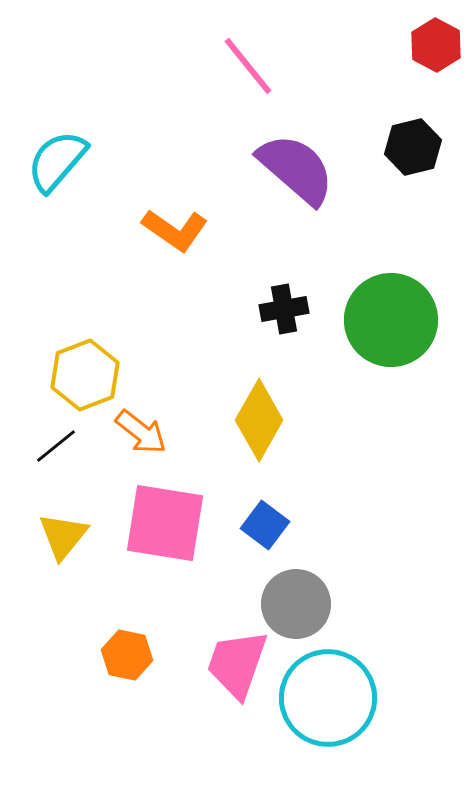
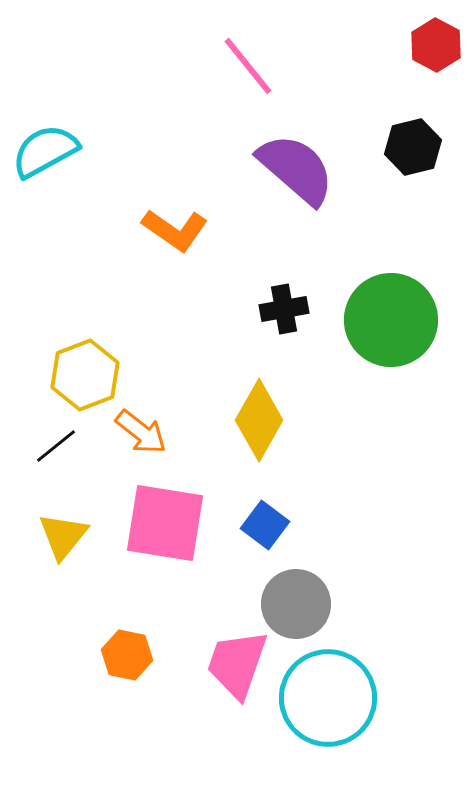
cyan semicircle: moved 12 px left, 10 px up; rotated 20 degrees clockwise
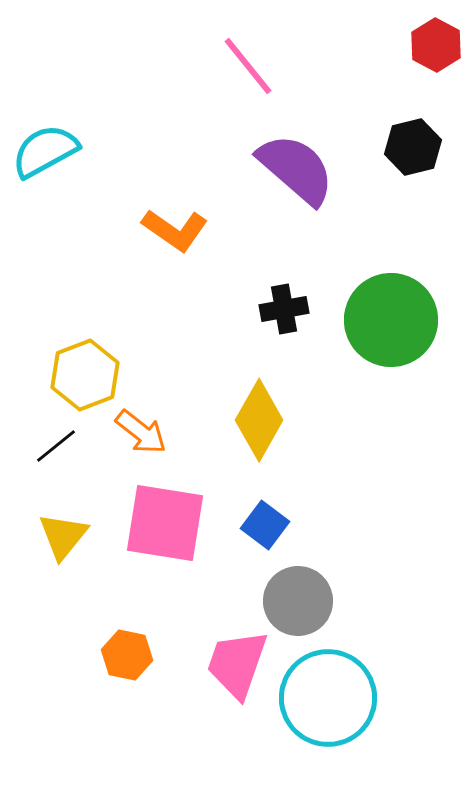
gray circle: moved 2 px right, 3 px up
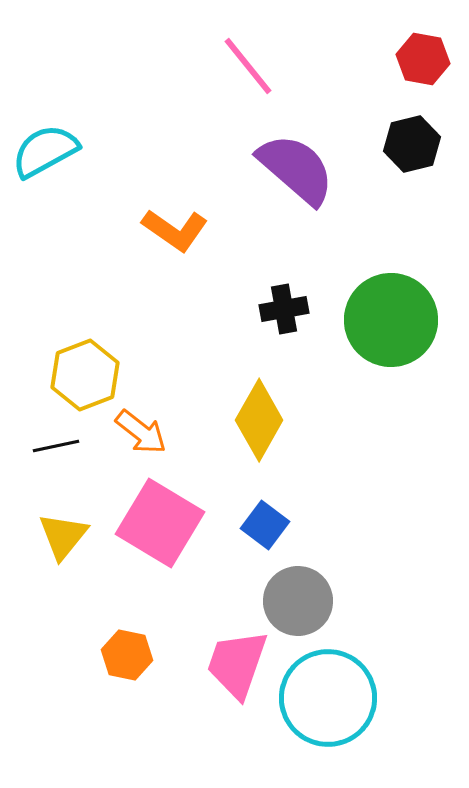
red hexagon: moved 13 px left, 14 px down; rotated 18 degrees counterclockwise
black hexagon: moved 1 px left, 3 px up
black line: rotated 27 degrees clockwise
pink square: moved 5 px left; rotated 22 degrees clockwise
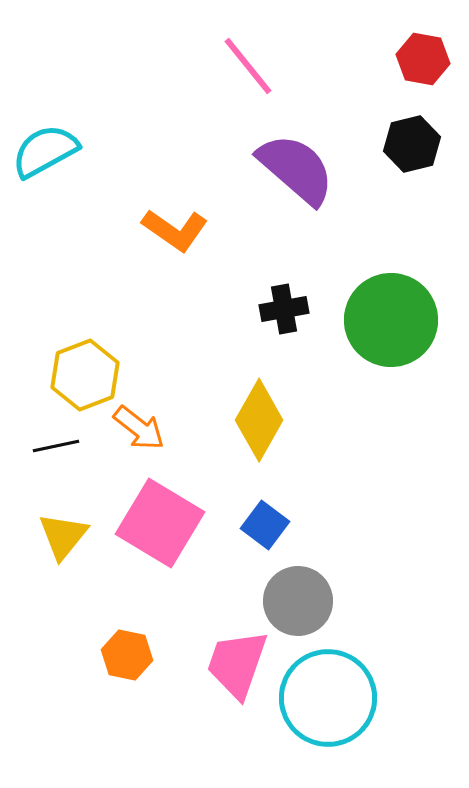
orange arrow: moved 2 px left, 4 px up
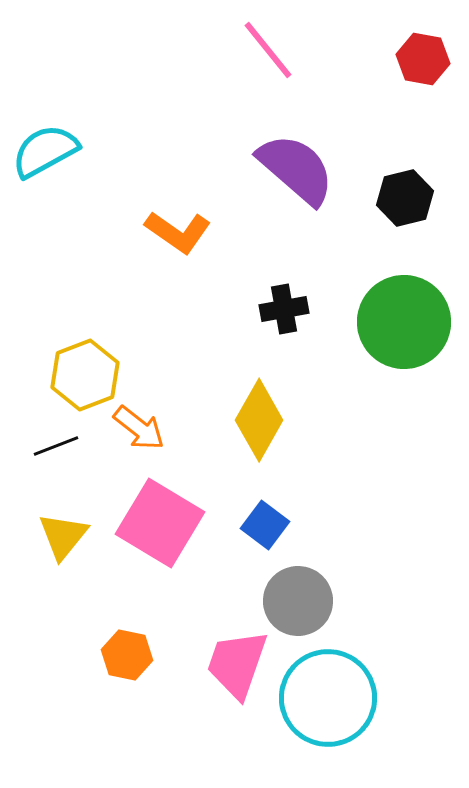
pink line: moved 20 px right, 16 px up
black hexagon: moved 7 px left, 54 px down
orange L-shape: moved 3 px right, 2 px down
green circle: moved 13 px right, 2 px down
black line: rotated 9 degrees counterclockwise
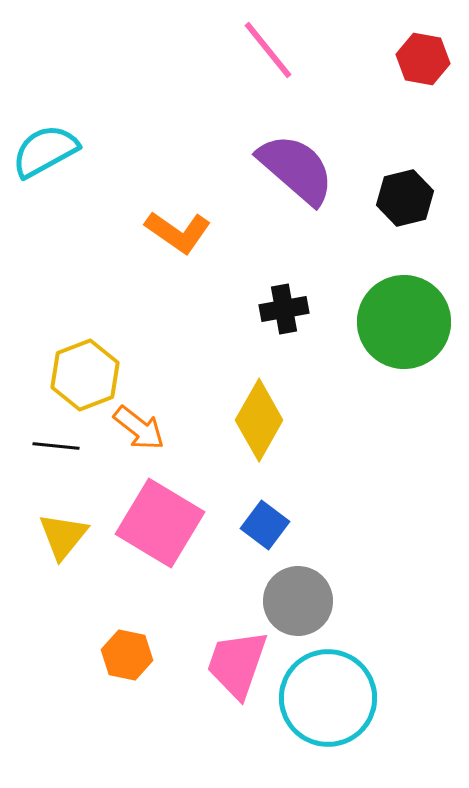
black line: rotated 27 degrees clockwise
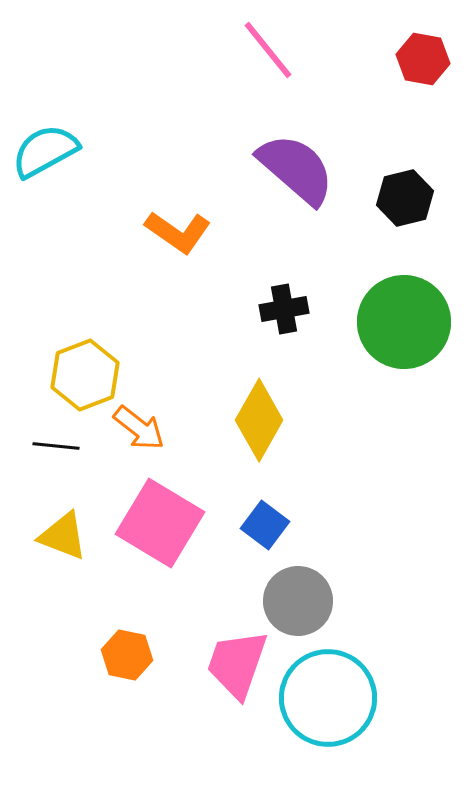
yellow triangle: rotated 48 degrees counterclockwise
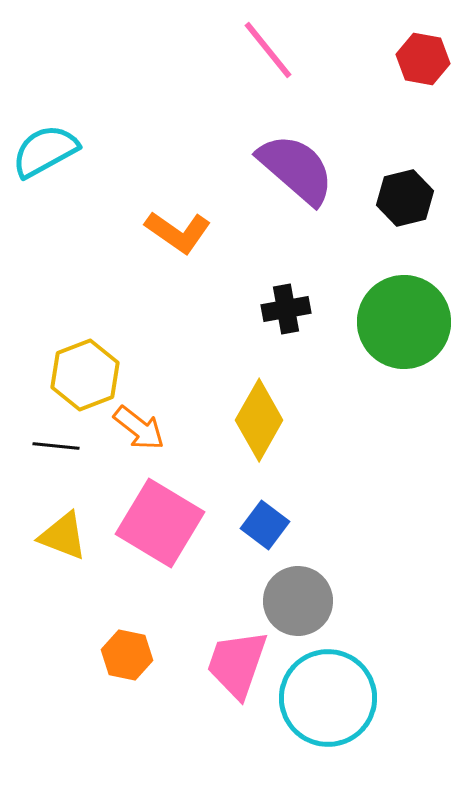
black cross: moved 2 px right
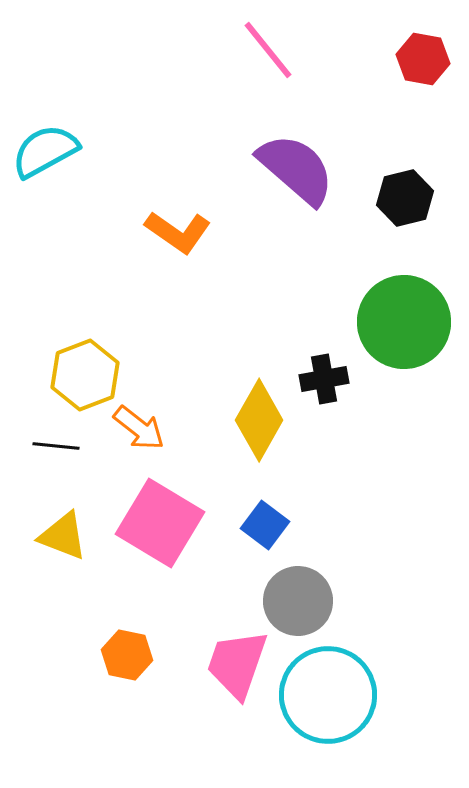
black cross: moved 38 px right, 70 px down
cyan circle: moved 3 px up
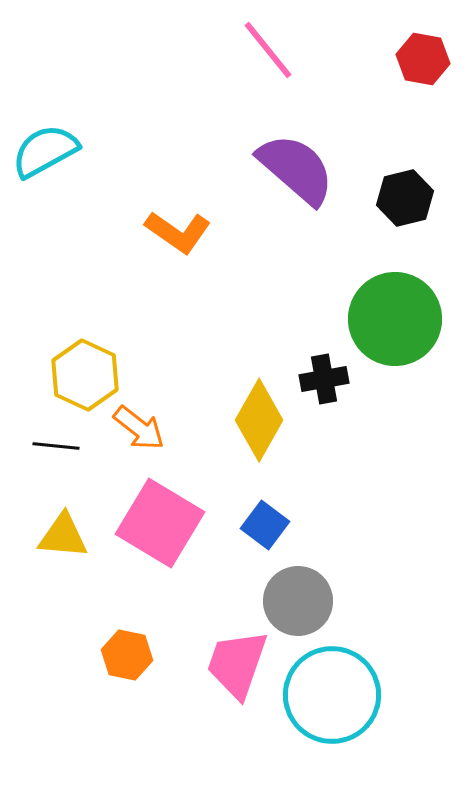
green circle: moved 9 px left, 3 px up
yellow hexagon: rotated 14 degrees counterclockwise
yellow triangle: rotated 16 degrees counterclockwise
cyan circle: moved 4 px right
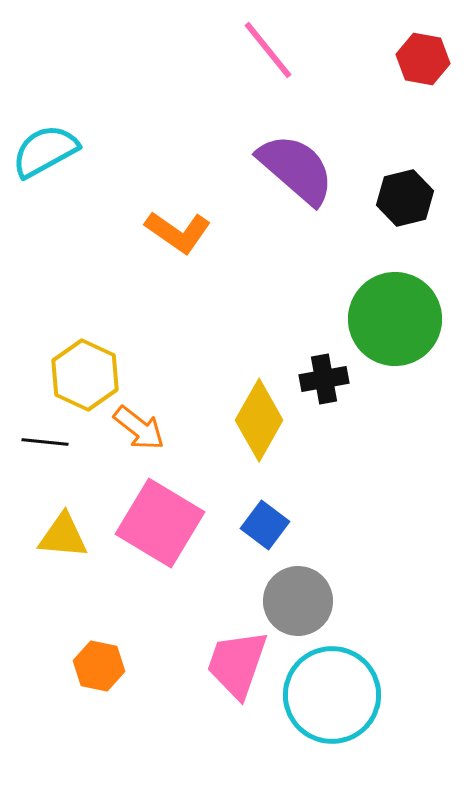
black line: moved 11 px left, 4 px up
orange hexagon: moved 28 px left, 11 px down
